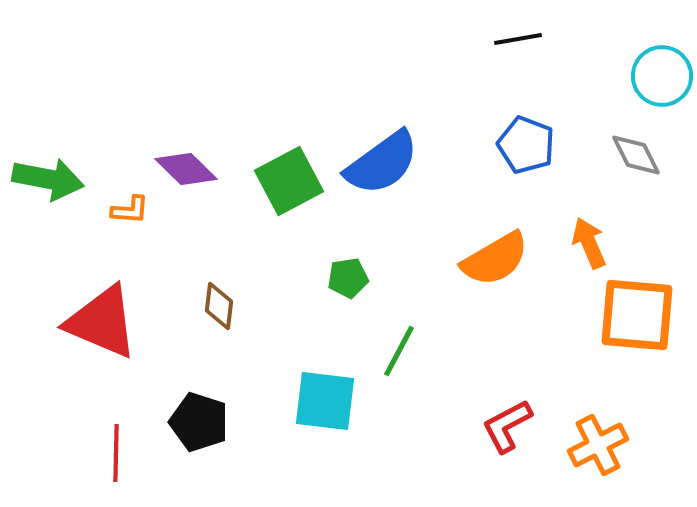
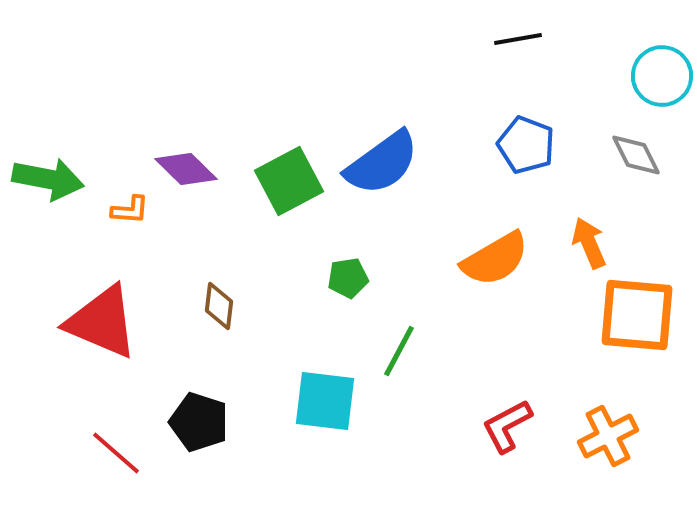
orange cross: moved 10 px right, 9 px up
red line: rotated 50 degrees counterclockwise
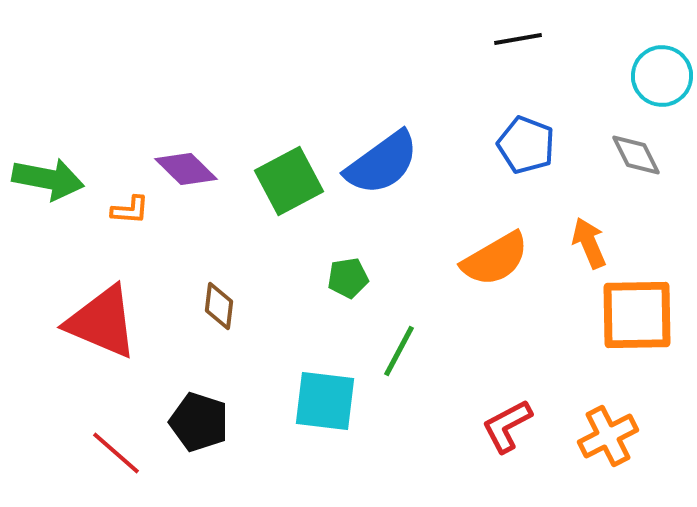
orange square: rotated 6 degrees counterclockwise
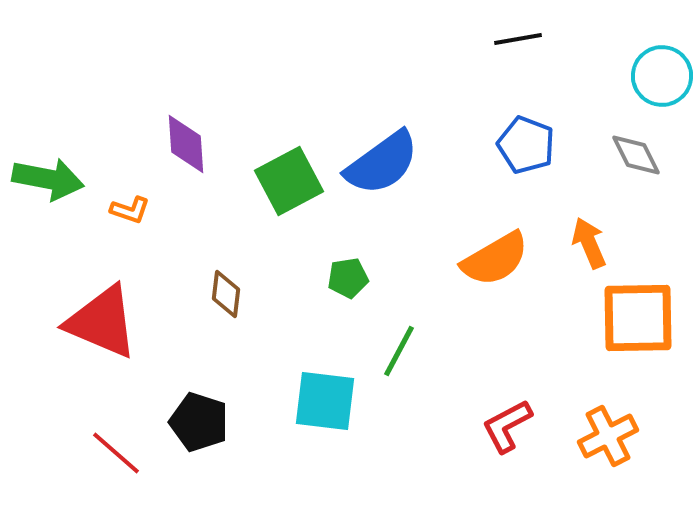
purple diamond: moved 25 px up; rotated 42 degrees clockwise
orange L-shape: rotated 15 degrees clockwise
brown diamond: moved 7 px right, 12 px up
orange square: moved 1 px right, 3 px down
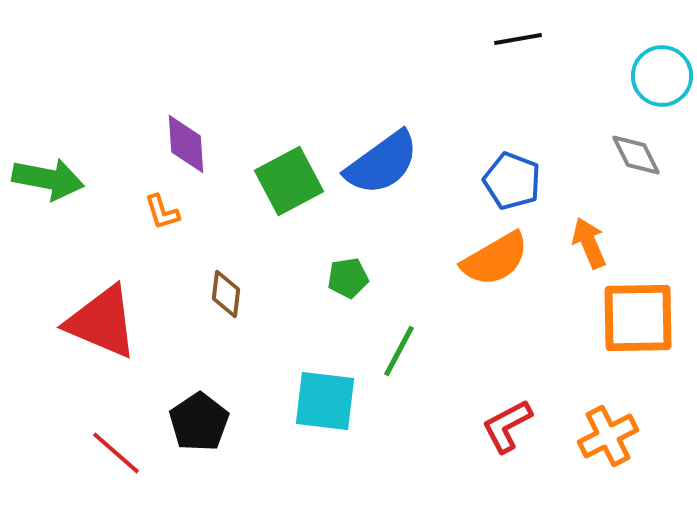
blue pentagon: moved 14 px left, 36 px down
orange L-shape: moved 32 px right, 2 px down; rotated 54 degrees clockwise
black pentagon: rotated 20 degrees clockwise
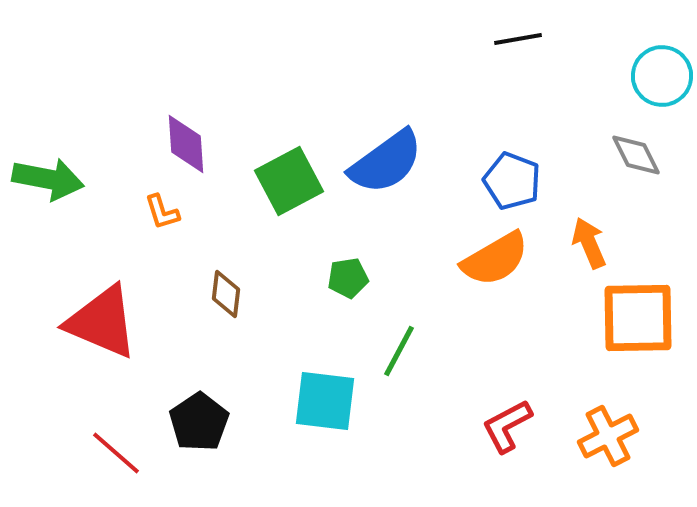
blue semicircle: moved 4 px right, 1 px up
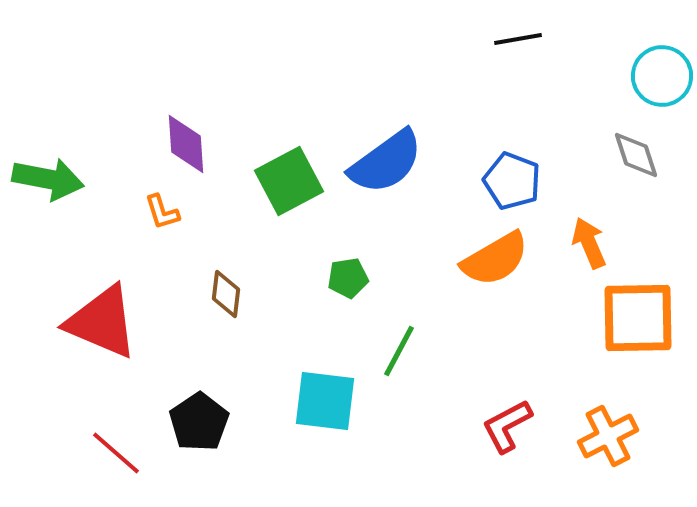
gray diamond: rotated 8 degrees clockwise
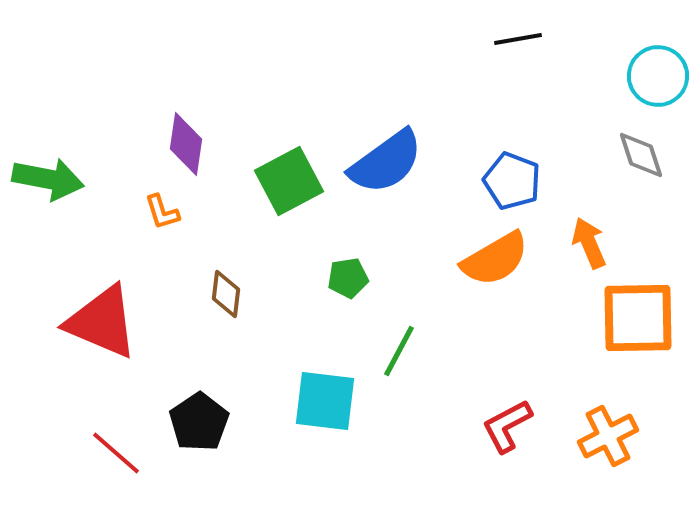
cyan circle: moved 4 px left
purple diamond: rotated 12 degrees clockwise
gray diamond: moved 5 px right
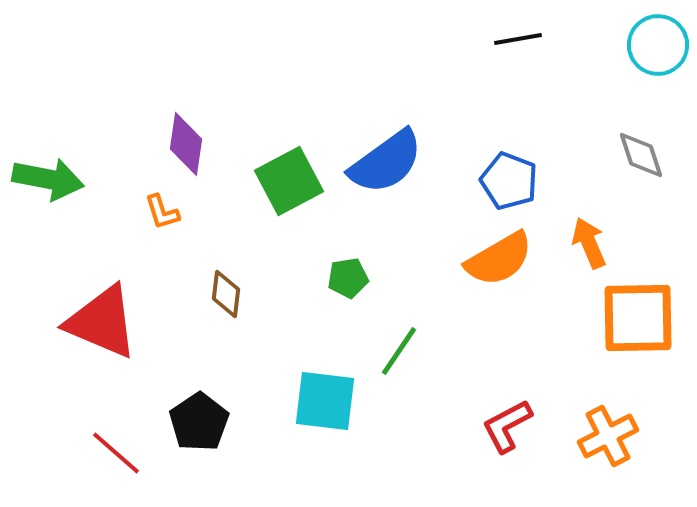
cyan circle: moved 31 px up
blue pentagon: moved 3 px left
orange semicircle: moved 4 px right
green line: rotated 6 degrees clockwise
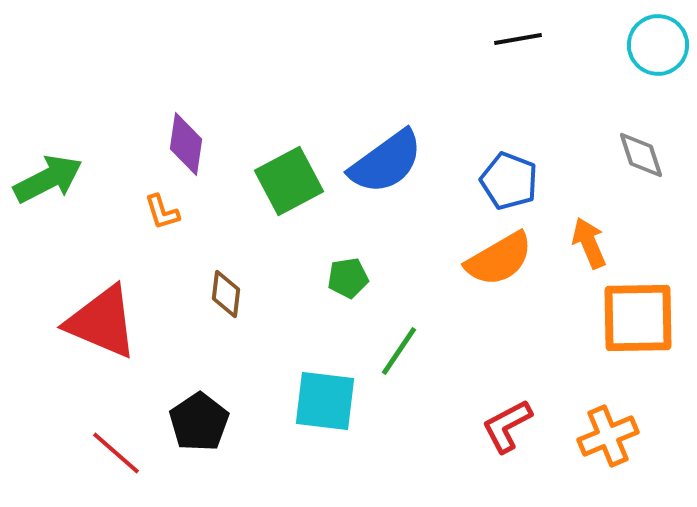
green arrow: rotated 38 degrees counterclockwise
orange cross: rotated 4 degrees clockwise
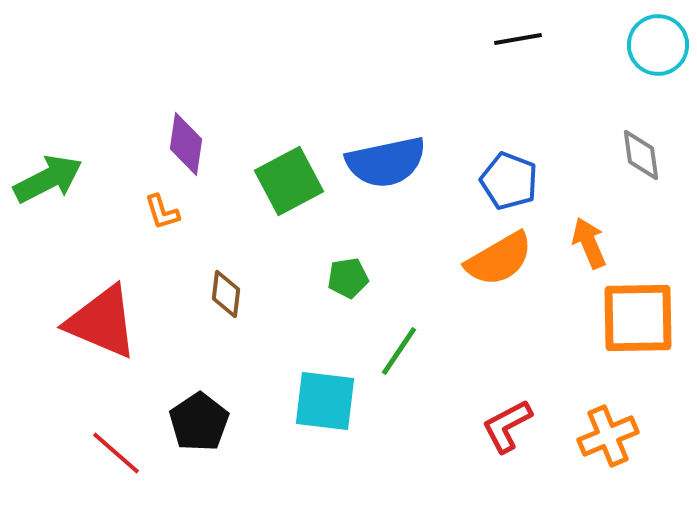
gray diamond: rotated 10 degrees clockwise
blue semicircle: rotated 24 degrees clockwise
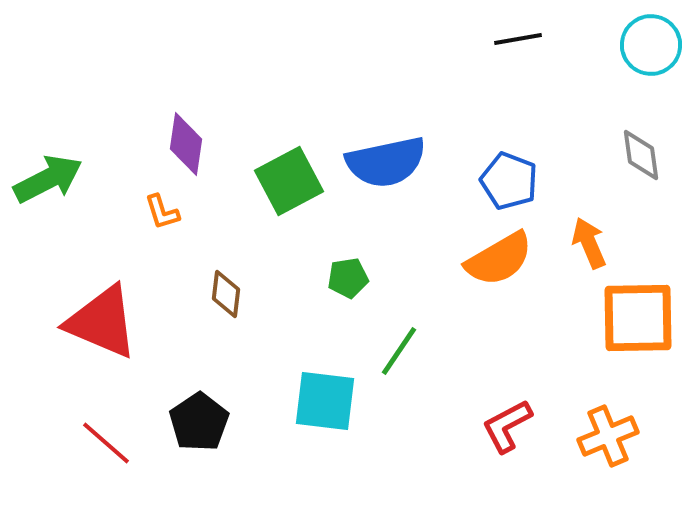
cyan circle: moved 7 px left
red line: moved 10 px left, 10 px up
